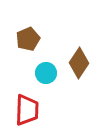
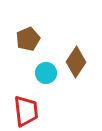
brown diamond: moved 3 px left, 1 px up
red trapezoid: moved 1 px left, 1 px down; rotated 8 degrees counterclockwise
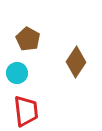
brown pentagon: rotated 20 degrees counterclockwise
cyan circle: moved 29 px left
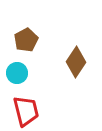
brown pentagon: moved 2 px left, 1 px down; rotated 15 degrees clockwise
red trapezoid: rotated 8 degrees counterclockwise
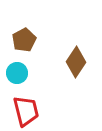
brown pentagon: moved 2 px left
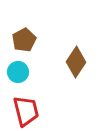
cyan circle: moved 1 px right, 1 px up
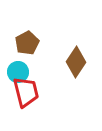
brown pentagon: moved 3 px right, 3 px down
red trapezoid: moved 19 px up
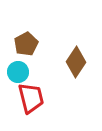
brown pentagon: moved 1 px left, 1 px down
red trapezoid: moved 5 px right, 6 px down
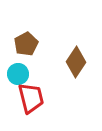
cyan circle: moved 2 px down
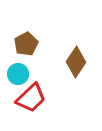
red trapezoid: rotated 60 degrees clockwise
